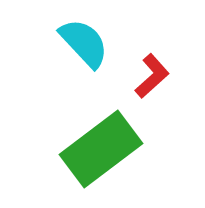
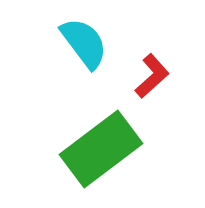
cyan semicircle: rotated 6 degrees clockwise
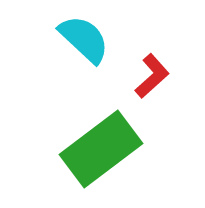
cyan semicircle: moved 4 px up; rotated 10 degrees counterclockwise
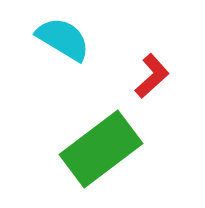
cyan semicircle: moved 21 px left; rotated 12 degrees counterclockwise
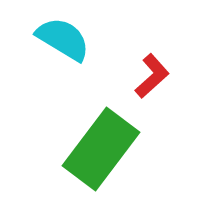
green rectangle: rotated 16 degrees counterclockwise
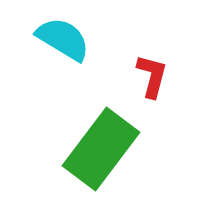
red L-shape: rotated 33 degrees counterclockwise
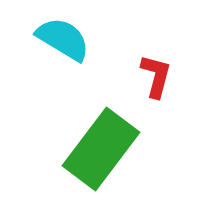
red L-shape: moved 4 px right
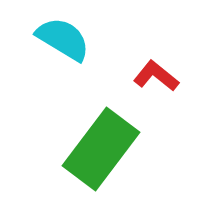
red L-shape: rotated 66 degrees counterclockwise
